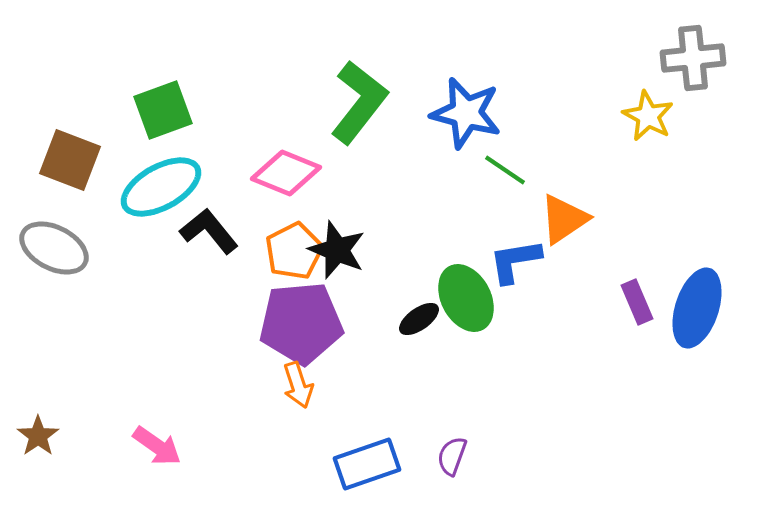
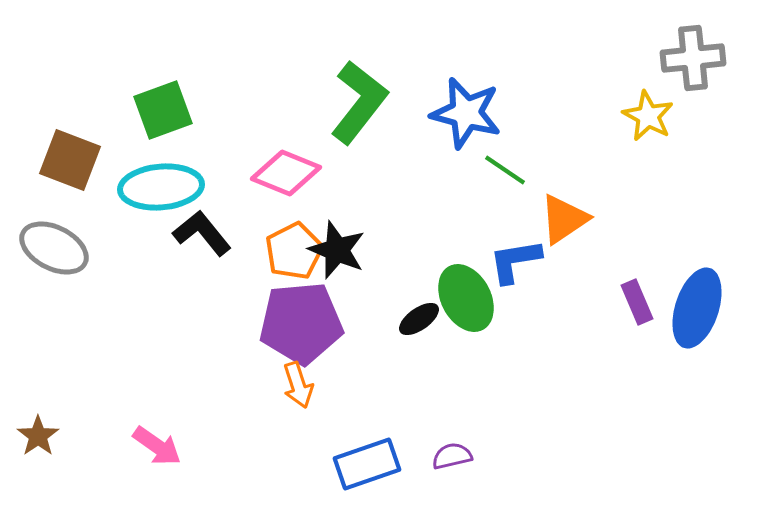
cyan ellipse: rotated 24 degrees clockwise
black L-shape: moved 7 px left, 2 px down
purple semicircle: rotated 57 degrees clockwise
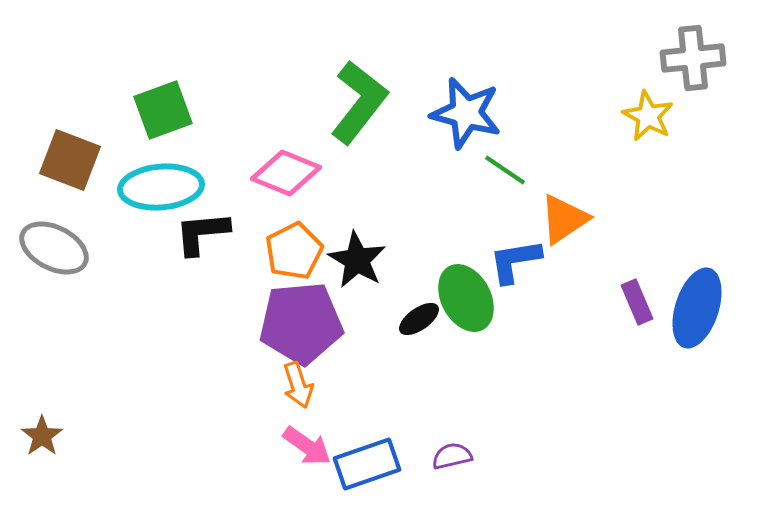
black L-shape: rotated 56 degrees counterclockwise
black star: moved 20 px right, 10 px down; rotated 8 degrees clockwise
brown star: moved 4 px right
pink arrow: moved 150 px right
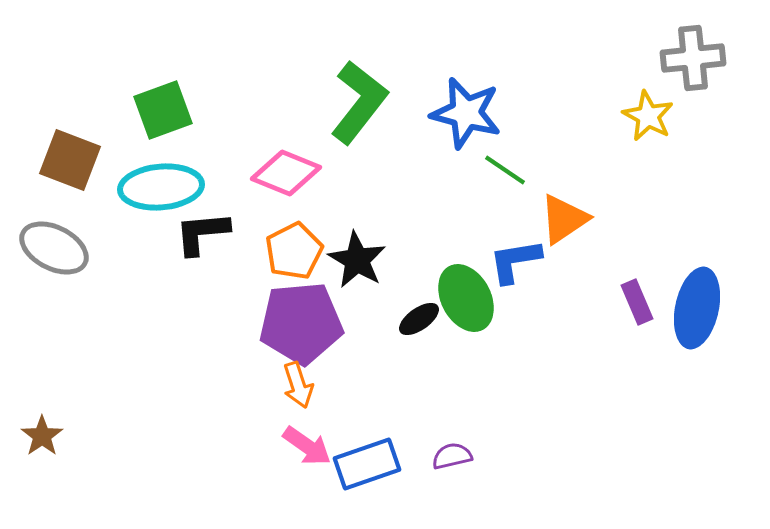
blue ellipse: rotated 6 degrees counterclockwise
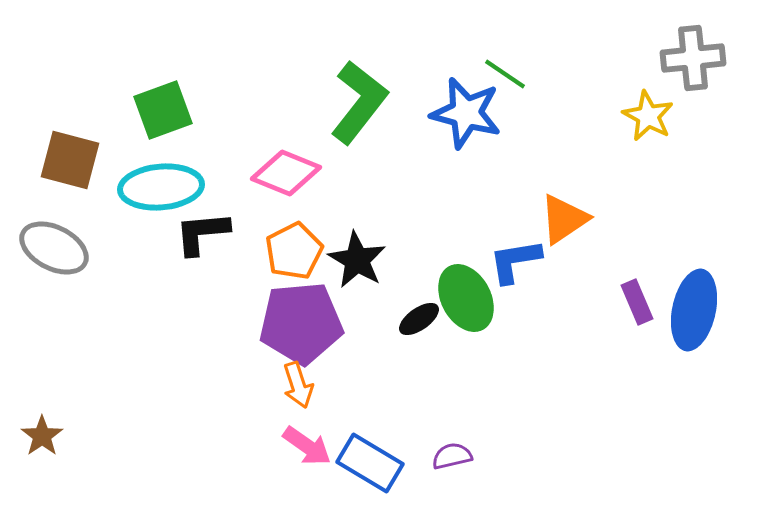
brown square: rotated 6 degrees counterclockwise
green line: moved 96 px up
blue ellipse: moved 3 px left, 2 px down
blue rectangle: moved 3 px right, 1 px up; rotated 50 degrees clockwise
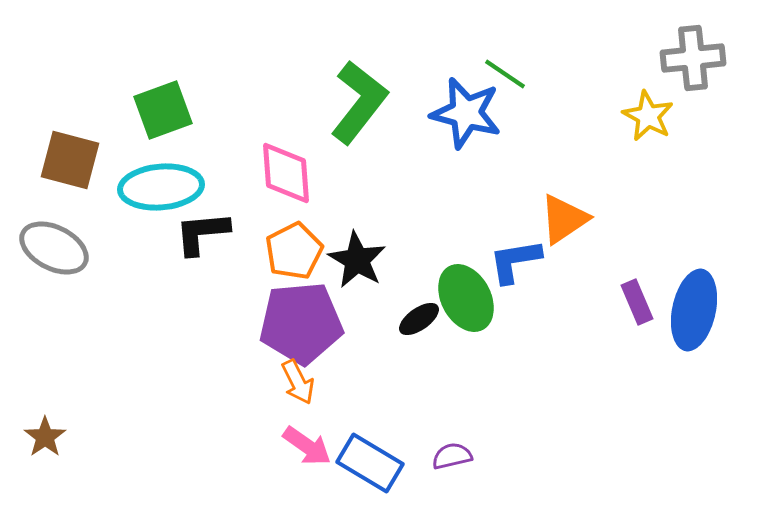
pink diamond: rotated 64 degrees clockwise
orange arrow: moved 3 px up; rotated 9 degrees counterclockwise
brown star: moved 3 px right, 1 px down
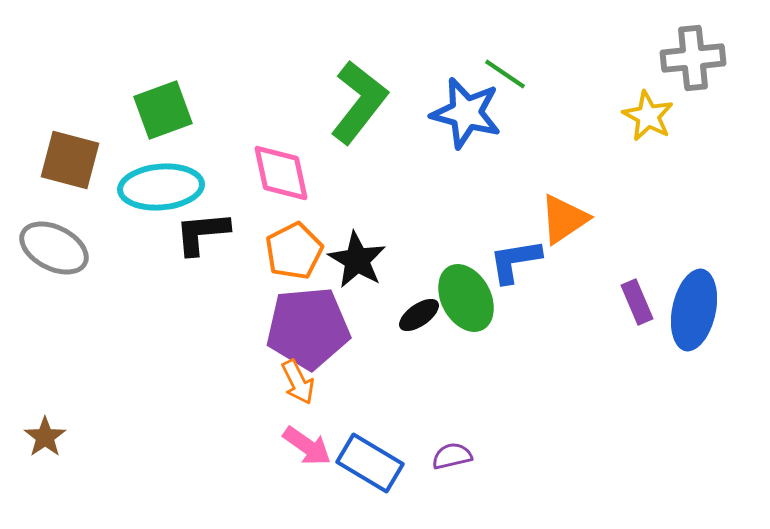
pink diamond: moved 5 px left; rotated 8 degrees counterclockwise
black ellipse: moved 4 px up
purple pentagon: moved 7 px right, 5 px down
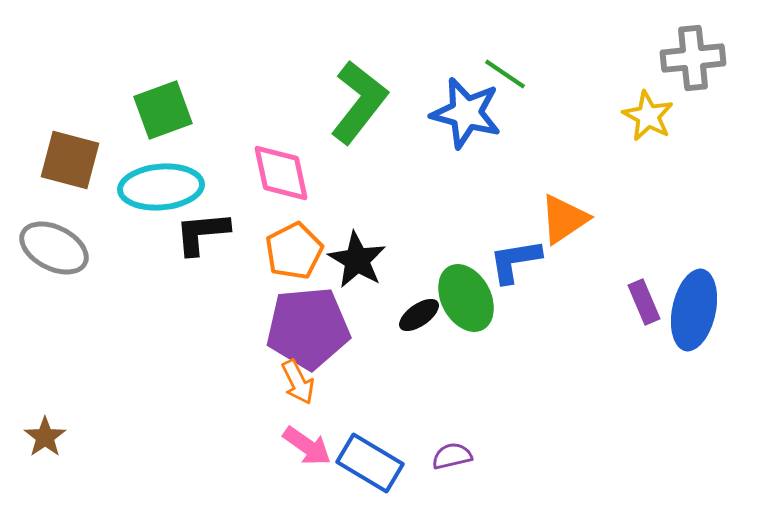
purple rectangle: moved 7 px right
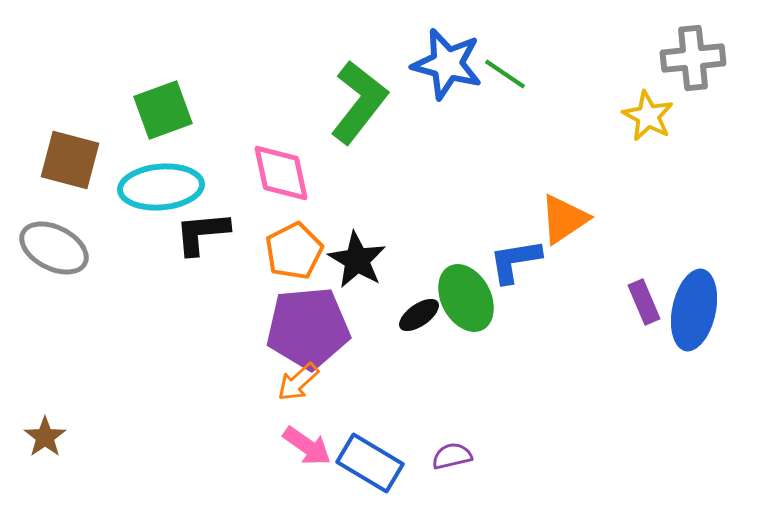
blue star: moved 19 px left, 49 px up
orange arrow: rotated 75 degrees clockwise
